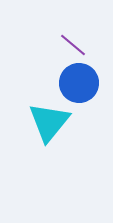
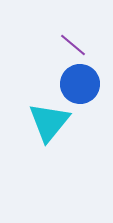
blue circle: moved 1 px right, 1 px down
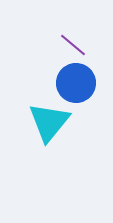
blue circle: moved 4 px left, 1 px up
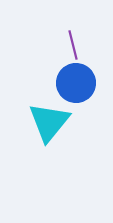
purple line: rotated 36 degrees clockwise
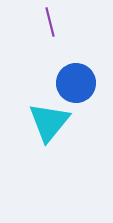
purple line: moved 23 px left, 23 px up
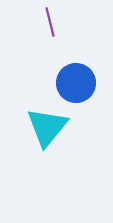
cyan triangle: moved 2 px left, 5 px down
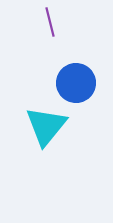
cyan triangle: moved 1 px left, 1 px up
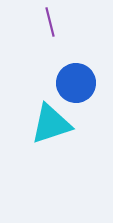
cyan triangle: moved 5 px right, 2 px up; rotated 33 degrees clockwise
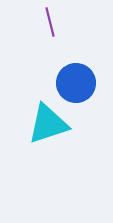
cyan triangle: moved 3 px left
